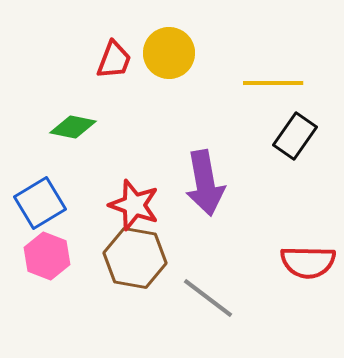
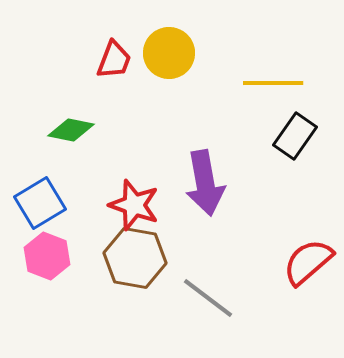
green diamond: moved 2 px left, 3 px down
red semicircle: rotated 138 degrees clockwise
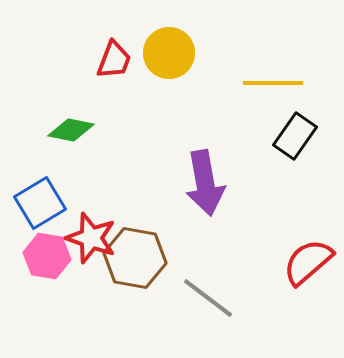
red star: moved 43 px left, 33 px down
pink hexagon: rotated 12 degrees counterclockwise
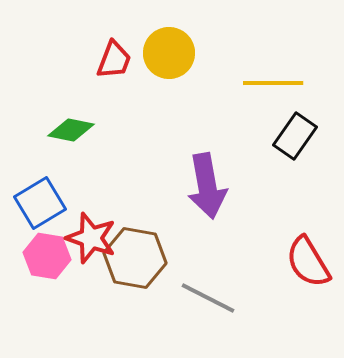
purple arrow: moved 2 px right, 3 px down
red semicircle: rotated 80 degrees counterclockwise
gray line: rotated 10 degrees counterclockwise
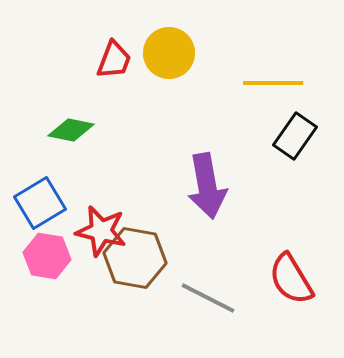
red star: moved 10 px right, 7 px up; rotated 6 degrees counterclockwise
red semicircle: moved 17 px left, 17 px down
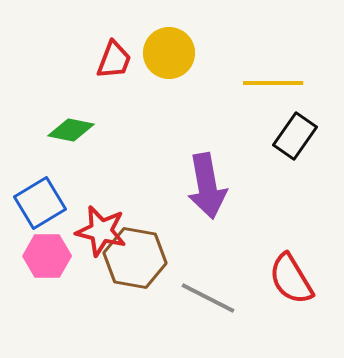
pink hexagon: rotated 9 degrees counterclockwise
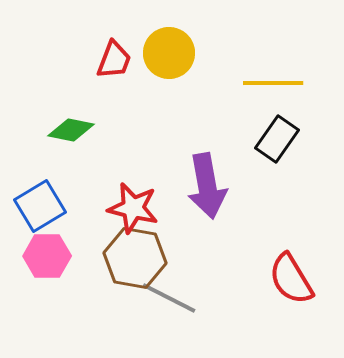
black rectangle: moved 18 px left, 3 px down
blue square: moved 3 px down
red star: moved 32 px right, 23 px up
gray line: moved 39 px left
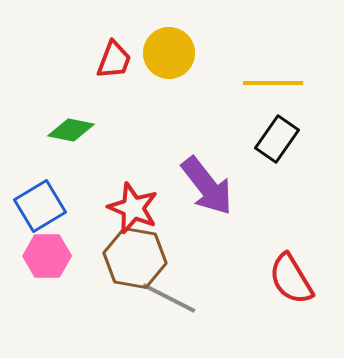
purple arrow: rotated 28 degrees counterclockwise
red star: rotated 9 degrees clockwise
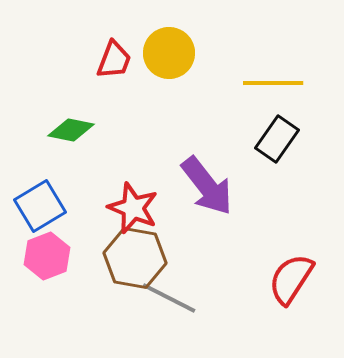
pink hexagon: rotated 21 degrees counterclockwise
red semicircle: rotated 64 degrees clockwise
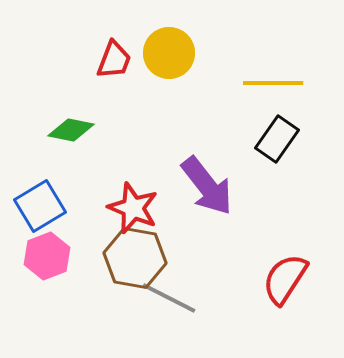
red semicircle: moved 6 px left
